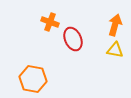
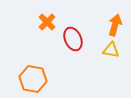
orange cross: moved 3 px left; rotated 24 degrees clockwise
yellow triangle: moved 4 px left
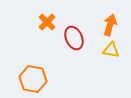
orange arrow: moved 5 px left
red ellipse: moved 1 px right, 1 px up
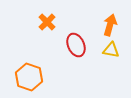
red ellipse: moved 2 px right, 7 px down
orange hexagon: moved 4 px left, 2 px up; rotated 8 degrees clockwise
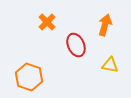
orange arrow: moved 5 px left
yellow triangle: moved 1 px left, 15 px down
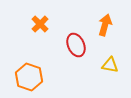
orange cross: moved 7 px left, 2 px down
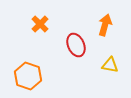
orange hexagon: moved 1 px left, 1 px up
